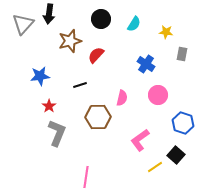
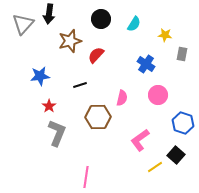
yellow star: moved 1 px left, 3 px down
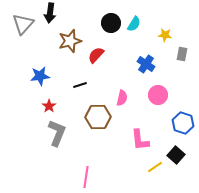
black arrow: moved 1 px right, 1 px up
black circle: moved 10 px right, 4 px down
pink L-shape: rotated 60 degrees counterclockwise
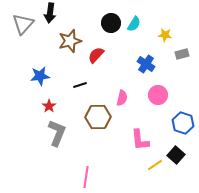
gray rectangle: rotated 64 degrees clockwise
yellow line: moved 2 px up
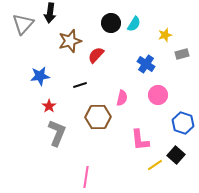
yellow star: rotated 24 degrees counterclockwise
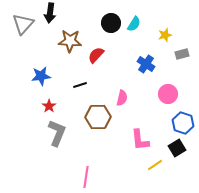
brown star: rotated 20 degrees clockwise
blue star: moved 1 px right
pink circle: moved 10 px right, 1 px up
black square: moved 1 px right, 7 px up; rotated 18 degrees clockwise
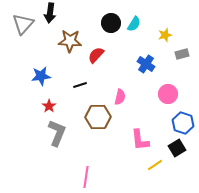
pink semicircle: moved 2 px left, 1 px up
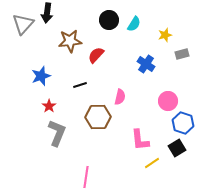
black arrow: moved 3 px left
black circle: moved 2 px left, 3 px up
brown star: rotated 10 degrees counterclockwise
blue star: rotated 12 degrees counterclockwise
pink circle: moved 7 px down
yellow line: moved 3 px left, 2 px up
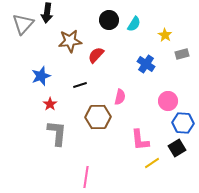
yellow star: rotated 24 degrees counterclockwise
red star: moved 1 px right, 2 px up
blue hexagon: rotated 15 degrees counterclockwise
gray L-shape: rotated 16 degrees counterclockwise
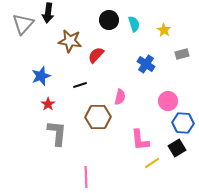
black arrow: moved 1 px right
cyan semicircle: rotated 49 degrees counterclockwise
yellow star: moved 1 px left, 5 px up
brown star: rotated 15 degrees clockwise
red star: moved 2 px left
pink line: rotated 10 degrees counterclockwise
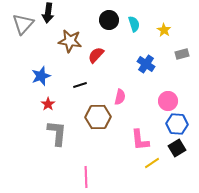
blue hexagon: moved 6 px left, 1 px down
